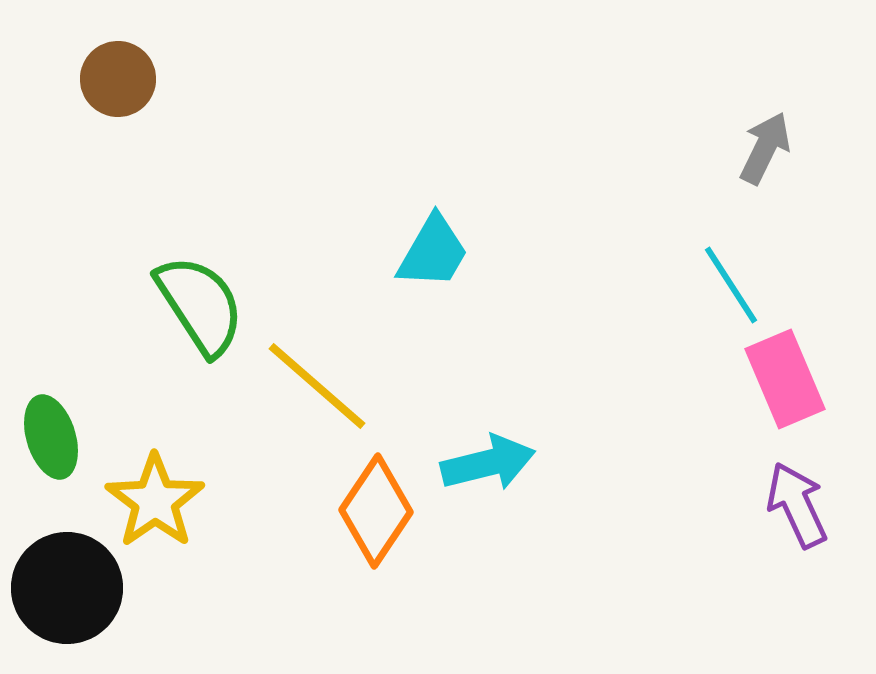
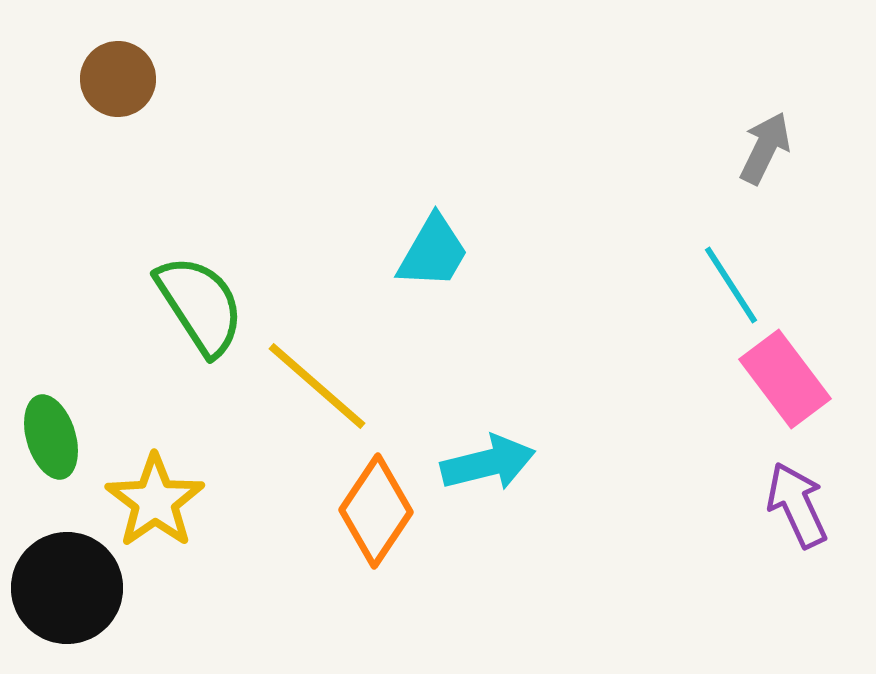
pink rectangle: rotated 14 degrees counterclockwise
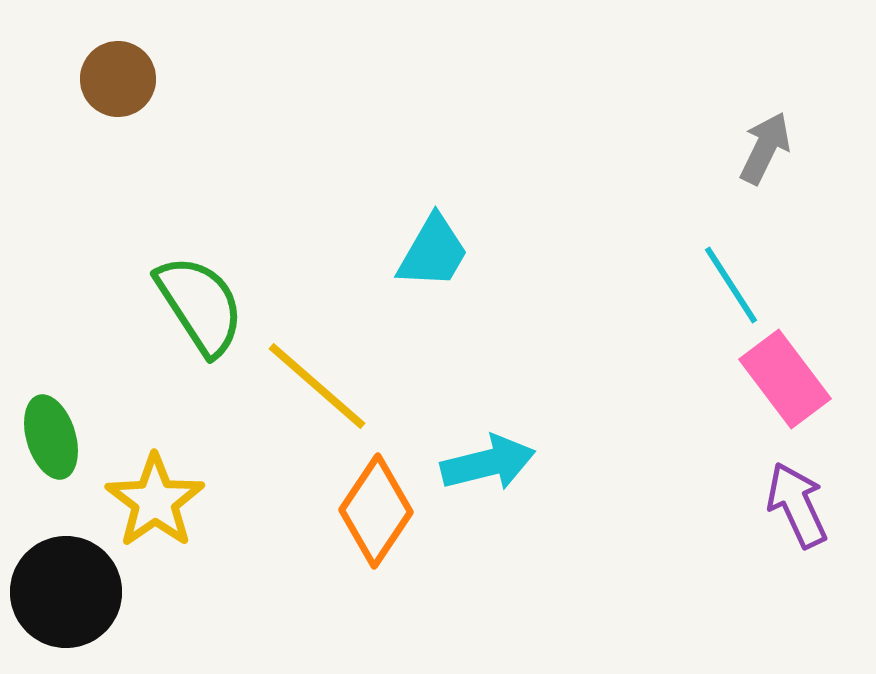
black circle: moved 1 px left, 4 px down
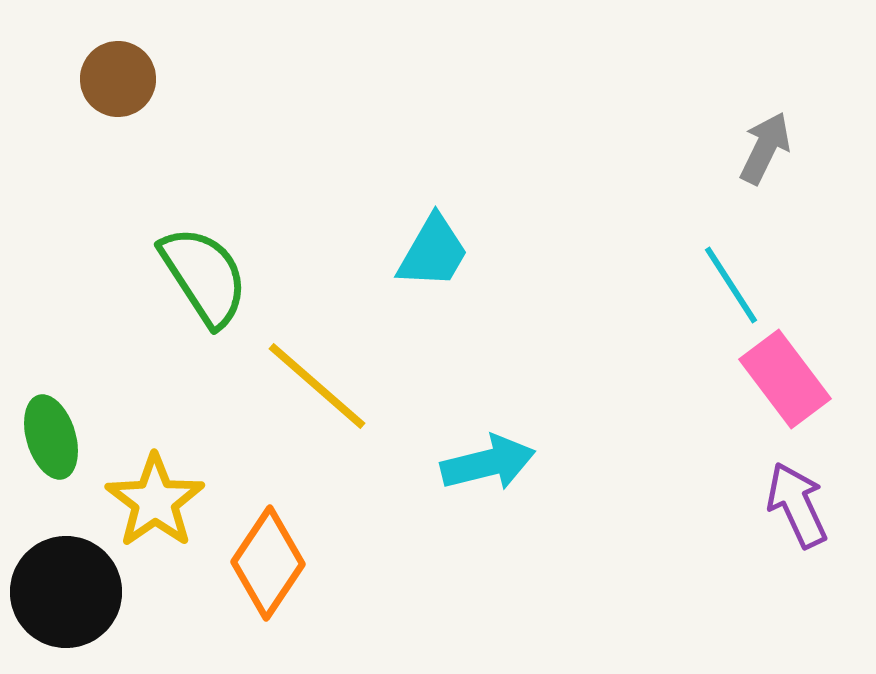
green semicircle: moved 4 px right, 29 px up
orange diamond: moved 108 px left, 52 px down
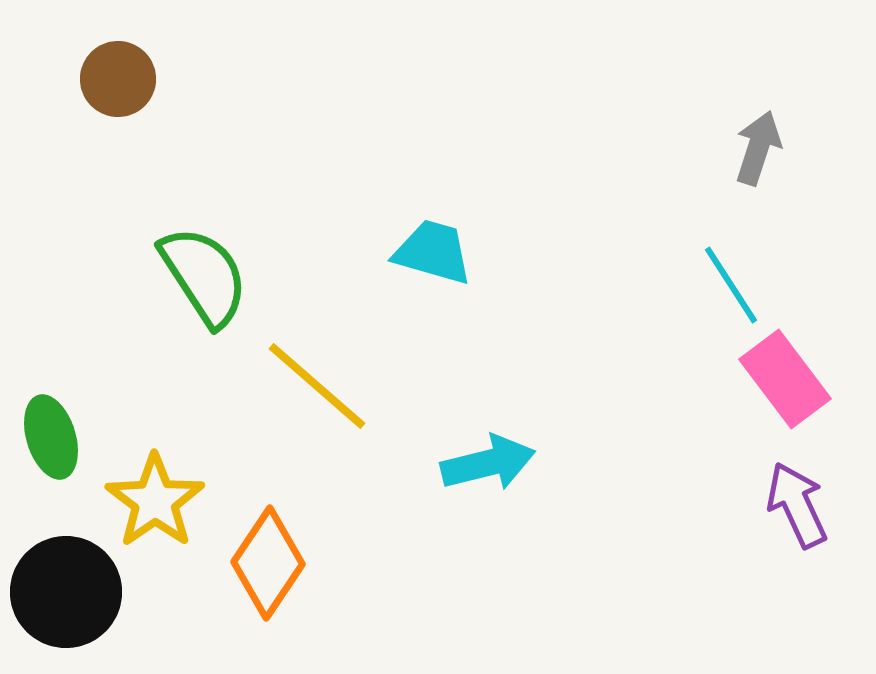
gray arrow: moved 7 px left; rotated 8 degrees counterclockwise
cyan trapezoid: rotated 104 degrees counterclockwise
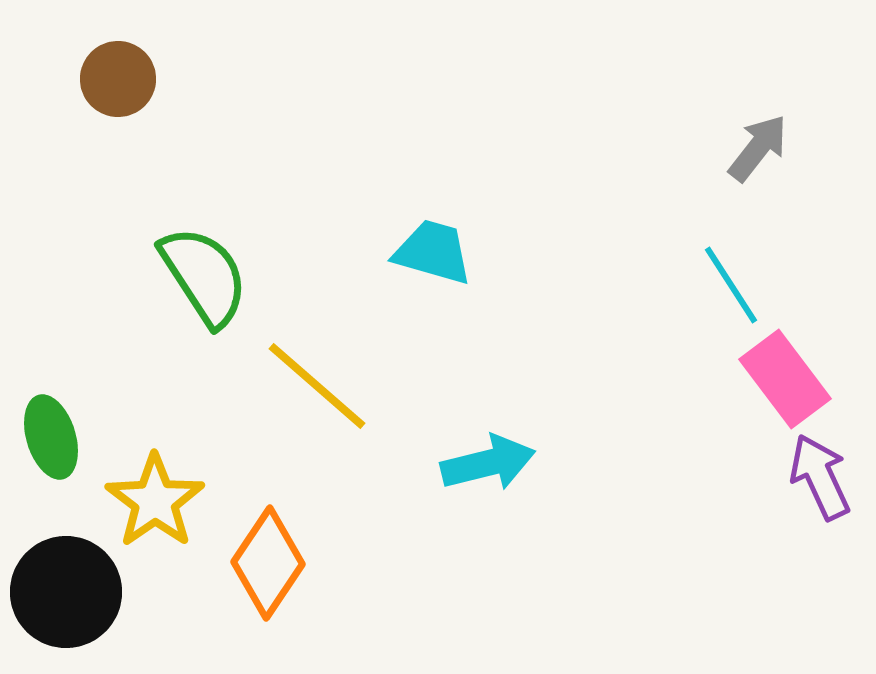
gray arrow: rotated 20 degrees clockwise
purple arrow: moved 23 px right, 28 px up
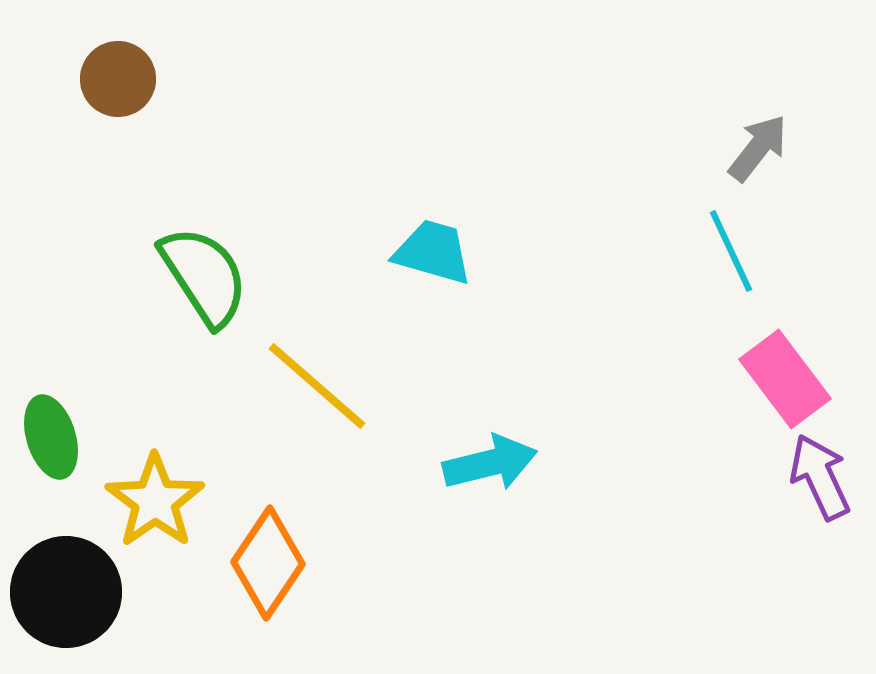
cyan line: moved 34 px up; rotated 8 degrees clockwise
cyan arrow: moved 2 px right
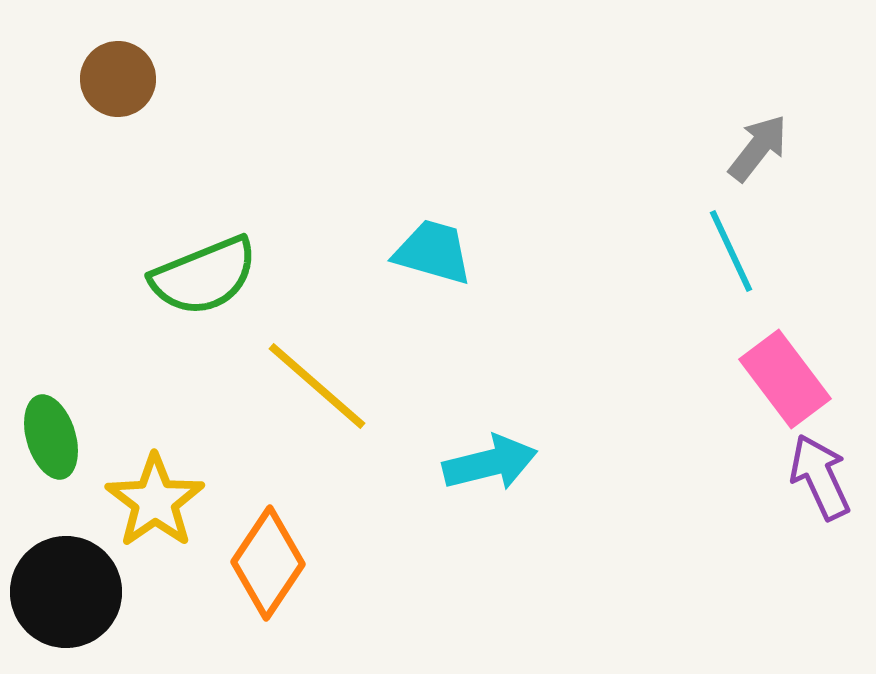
green semicircle: rotated 101 degrees clockwise
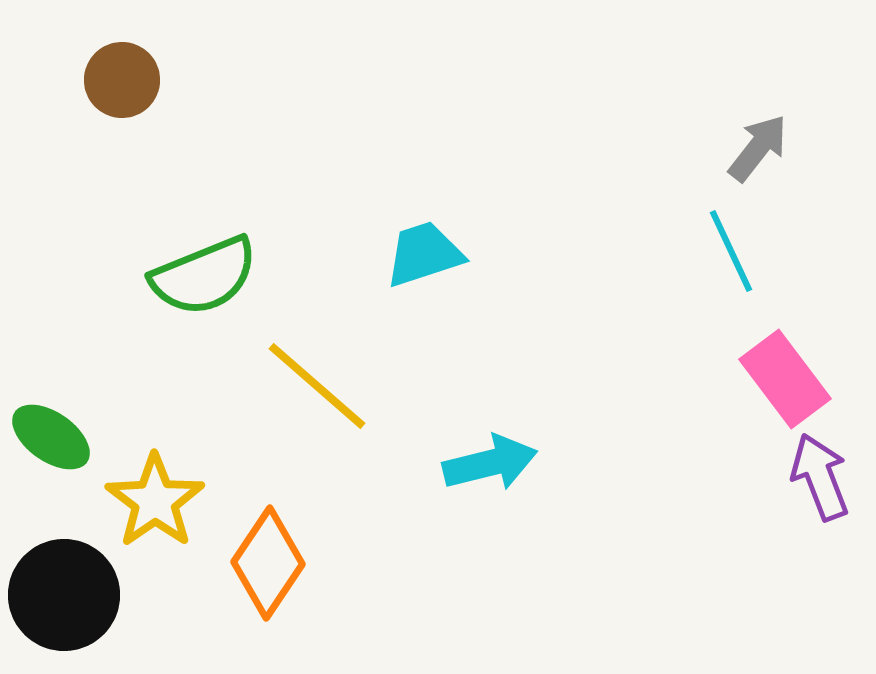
brown circle: moved 4 px right, 1 px down
cyan trapezoid: moved 9 px left, 2 px down; rotated 34 degrees counterclockwise
green ellipse: rotated 38 degrees counterclockwise
purple arrow: rotated 4 degrees clockwise
black circle: moved 2 px left, 3 px down
